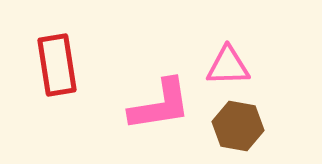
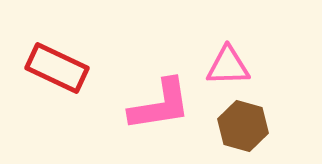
red rectangle: moved 3 px down; rotated 56 degrees counterclockwise
brown hexagon: moved 5 px right; rotated 6 degrees clockwise
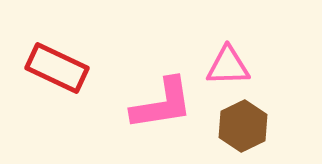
pink L-shape: moved 2 px right, 1 px up
brown hexagon: rotated 18 degrees clockwise
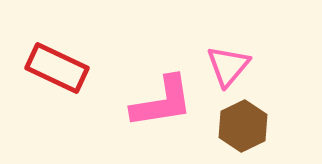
pink triangle: rotated 48 degrees counterclockwise
pink L-shape: moved 2 px up
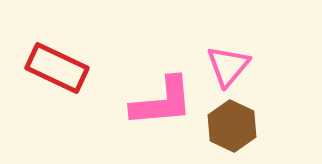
pink L-shape: rotated 4 degrees clockwise
brown hexagon: moved 11 px left; rotated 9 degrees counterclockwise
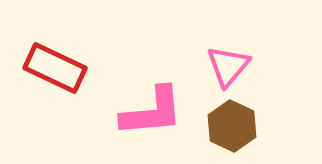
red rectangle: moved 2 px left
pink L-shape: moved 10 px left, 10 px down
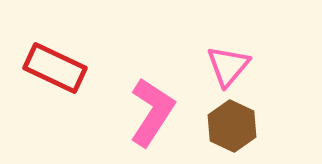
pink L-shape: rotated 52 degrees counterclockwise
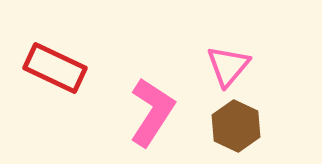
brown hexagon: moved 4 px right
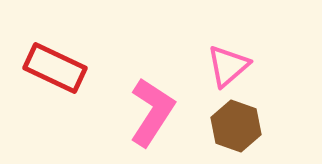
pink triangle: rotated 9 degrees clockwise
brown hexagon: rotated 6 degrees counterclockwise
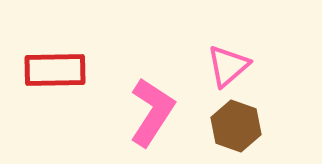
red rectangle: moved 2 px down; rotated 26 degrees counterclockwise
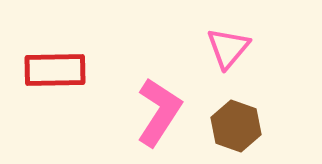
pink triangle: moved 18 px up; rotated 9 degrees counterclockwise
pink L-shape: moved 7 px right
